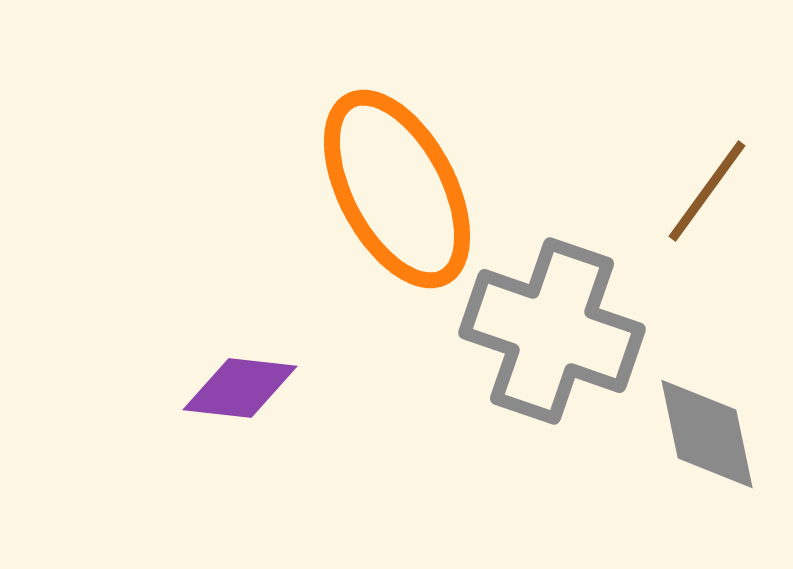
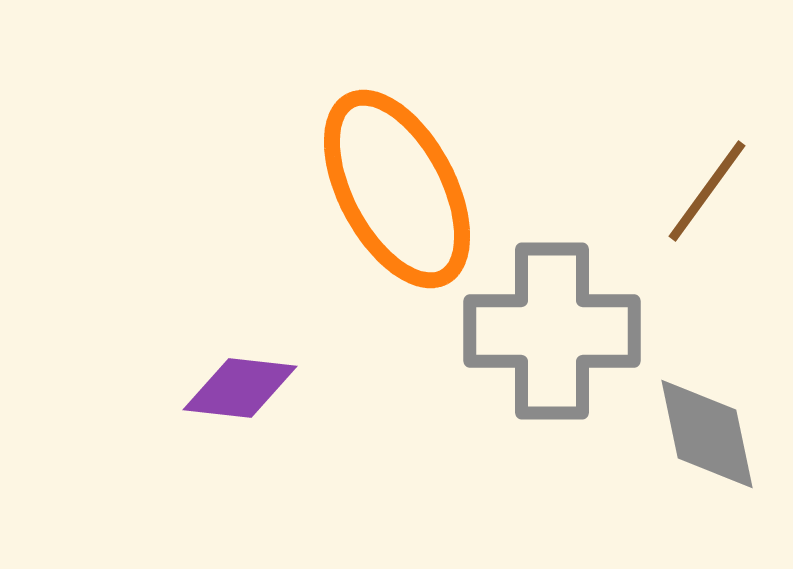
gray cross: rotated 19 degrees counterclockwise
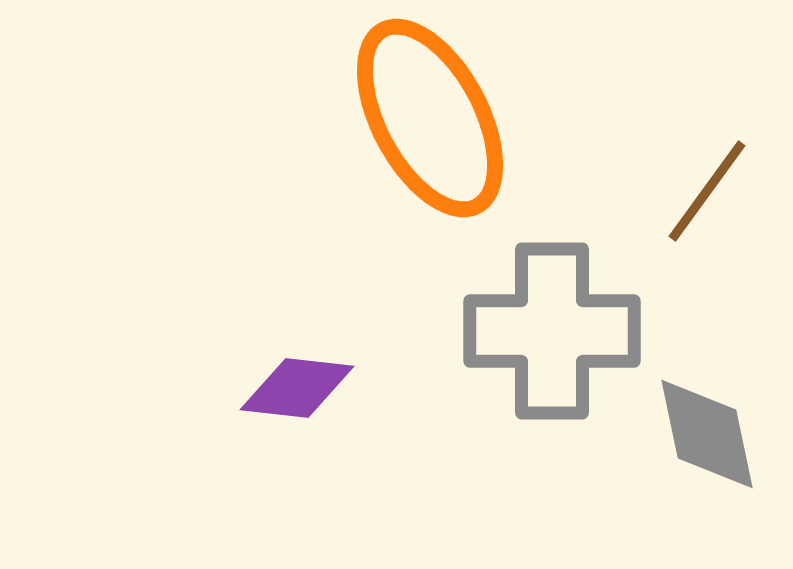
orange ellipse: moved 33 px right, 71 px up
purple diamond: moved 57 px right
